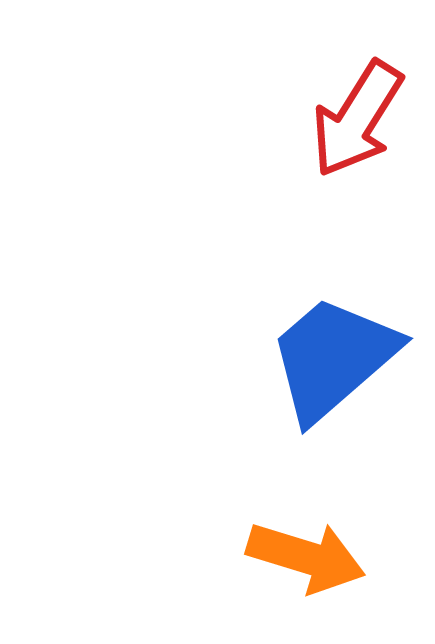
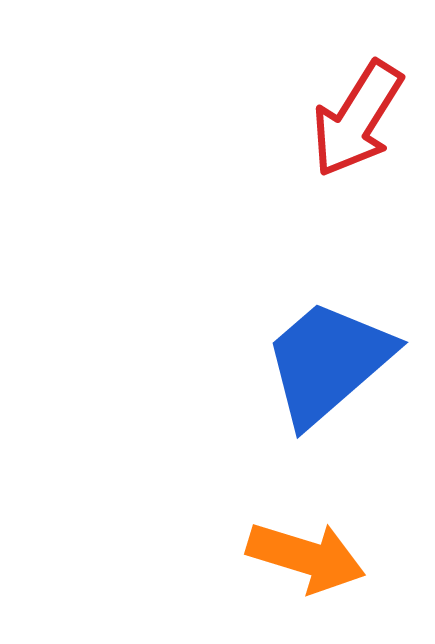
blue trapezoid: moved 5 px left, 4 px down
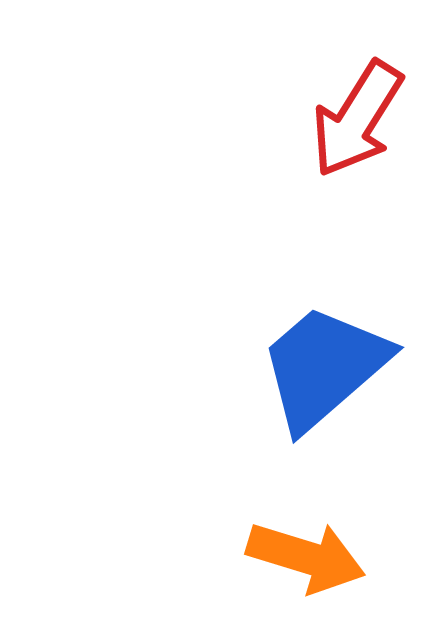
blue trapezoid: moved 4 px left, 5 px down
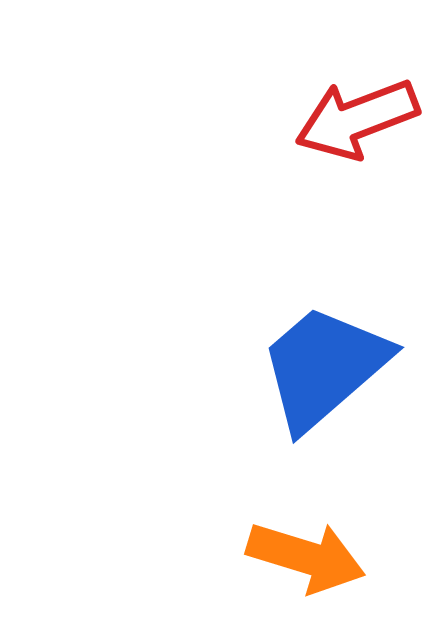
red arrow: rotated 37 degrees clockwise
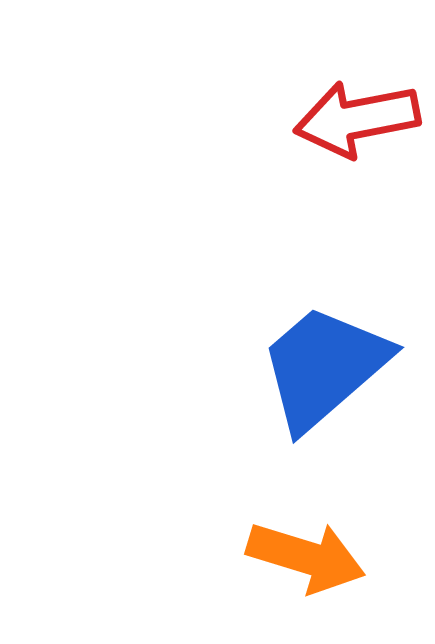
red arrow: rotated 10 degrees clockwise
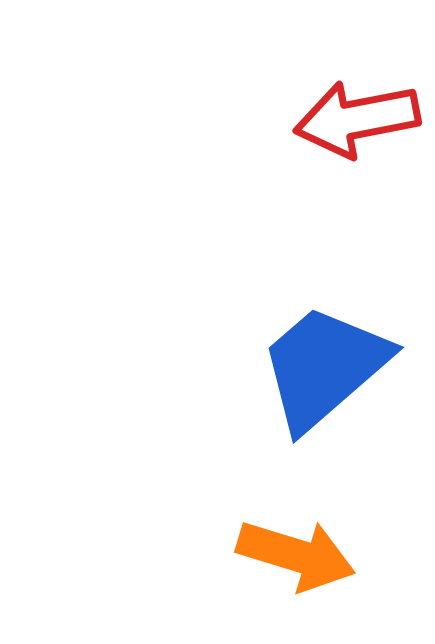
orange arrow: moved 10 px left, 2 px up
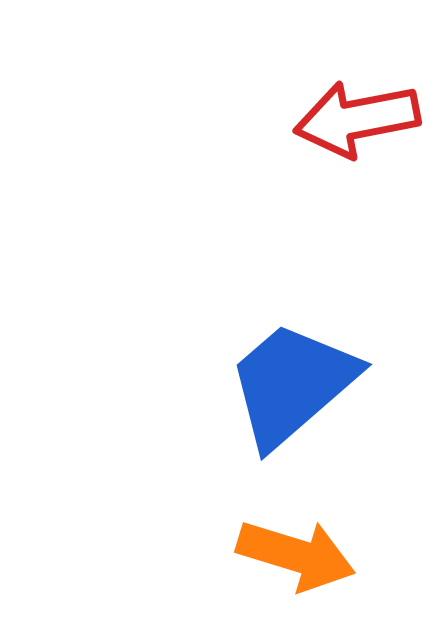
blue trapezoid: moved 32 px left, 17 px down
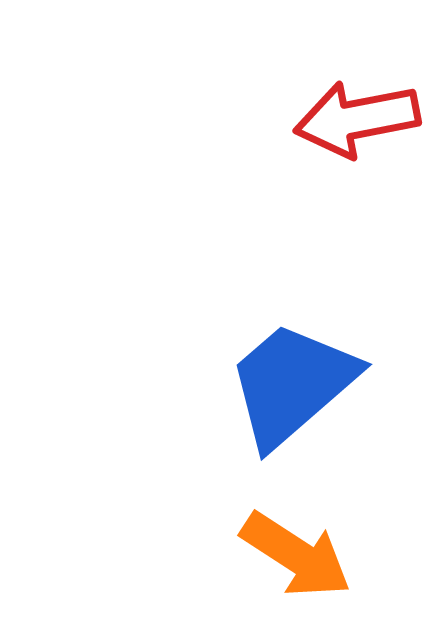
orange arrow: rotated 16 degrees clockwise
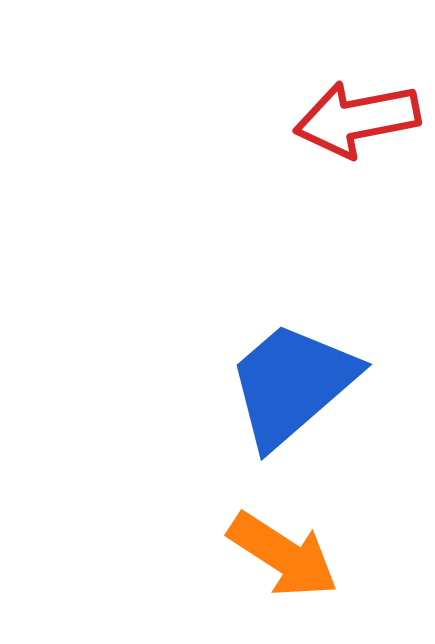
orange arrow: moved 13 px left
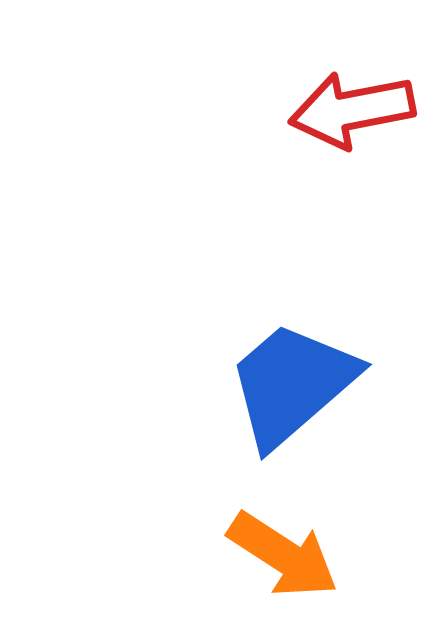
red arrow: moved 5 px left, 9 px up
